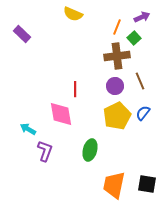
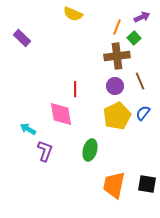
purple rectangle: moved 4 px down
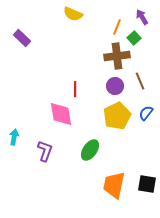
purple arrow: rotated 98 degrees counterclockwise
blue semicircle: moved 3 px right
cyan arrow: moved 14 px left, 8 px down; rotated 70 degrees clockwise
green ellipse: rotated 20 degrees clockwise
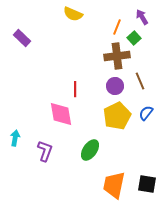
cyan arrow: moved 1 px right, 1 px down
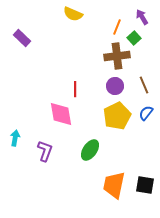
brown line: moved 4 px right, 4 px down
black square: moved 2 px left, 1 px down
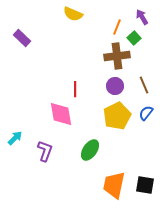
cyan arrow: rotated 35 degrees clockwise
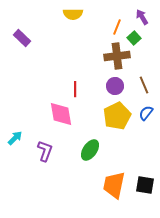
yellow semicircle: rotated 24 degrees counterclockwise
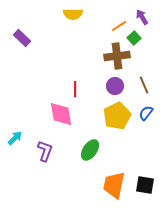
orange line: moved 2 px right, 1 px up; rotated 35 degrees clockwise
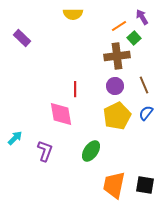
green ellipse: moved 1 px right, 1 px down
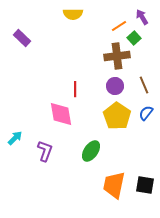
yellow pentagon: rotated 12 degrees counterclockwise
